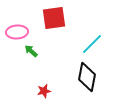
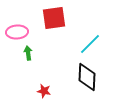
cyan line: moved 2 px left
green arrow: moved 3 px left, 2 px down; rotated 40 degrees clockwise
black diamond: rotated 8 degrees counterclockwise
red star: rotated 24 degrees clockwise
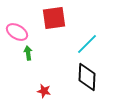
pink ellipse: rotated 35 degrees clockwise
cyan line: moved 3 px left
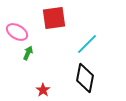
green arrow: rotated 32 degrees clockwise
black diamond: moved 2 px left, 1 px down; rotated 8 degrees clockwise
red star: moved 1 px left, 1 px up; rotated 24 degrees clockwise
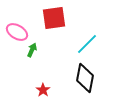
green arrow: moved 4 px right, 3 px up
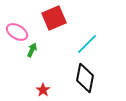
red square: rotated 15 degrees counterclockwise
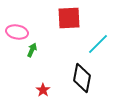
red square: moved 15 px right; rotated 20 degrees clockwise
pink ellipse: rotated 20 degrees counterclockwise
cyan line: moved 11 px right
black diamond: moved 3 px left
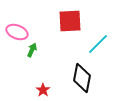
red square: moved 1 px right, 3 px down
pink ellipse: rotated 10 degrees clockwise
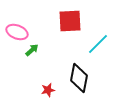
green arrow: rotated 24 degrees clockwise
black diamond: moved 3 px left
red star: moved 5 px right; rotated 24 degrees clockwise
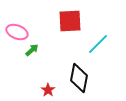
red star: rotated 24 degrees counterclockwise
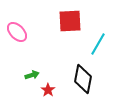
pink ellipse: rotated 25 degrees clockwise
cyan line: rotated 15 degrees counterclockwise
green arrow: moved 25 px down; rotated 24 degrees clockwise
black diamond: moved 4 px right, 1 px down
